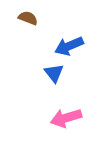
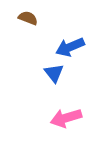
blue arrow: moved 1 px right, 1 px down
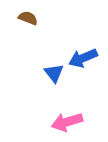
blue arrow: moved 13 px right, 11 px down
pink arrow: moved 1 px right, 4 px down
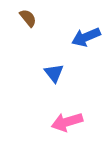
brown semicircle: rotated 30 degrees clockwise
blue arrow: moved 3 px right, 21 px up
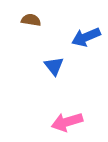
brown semicircle: moved 3 px right, 2 px down; rotated 42 degrees counterclockwise
blue triangle: moved 7 px up
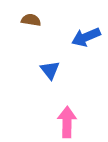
blue triangle: moved 4 px left, 4 px down
pink arrow: rotated 108 degrees clockwise
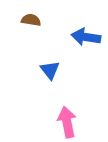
blue arrow: rotated 32 degrees clockwise
pink arrow: rotated 12 degrees counterclockwise
